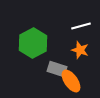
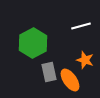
orange star: moved 5 px right, 10 px down
gray rectangle: moved 8 px left, 3 px down; rotated 60 degrees clockwise
orange ellipse: moved 1 px left, 1 px up
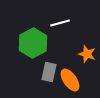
white line: moved 21 px left, 3 px up
orange star: moved 2 px right, 6 px up
gray rectangle: rotated 24 degrees clockwise
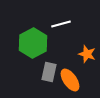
white line: moved 1 px right, 1 px down
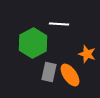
white line: moved 2 px left; rotated 18 degrees clockwise
orange ellipse: moved 5 px up
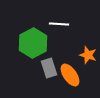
orange star: moved 1 px right, 1 px down
gray rectangle: moved 4 px up; rotated 30 degrees counterclockwise
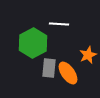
orange star: rotated 30 degrees clockwise
gray rectangle: rotated 24 degrees clockwise
orange ellipse: moved 2 px left, 2 px up
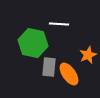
green hexagon: rotated 20 degrees counterclockwise
gray rectangle: moved 1 px up
orange ellipse: moved 1 px right, 1 px down
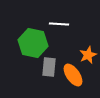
orange ellipse: moved 4 px right, 1 px down
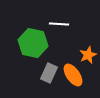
gray rectangle: moved 6 px down; rotated 18 degrees clockwise
